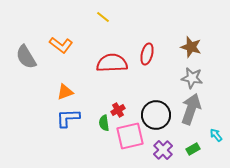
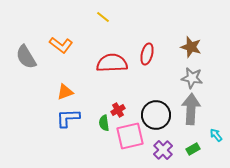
gray arrow: rotated 16 degrees counterclockwise
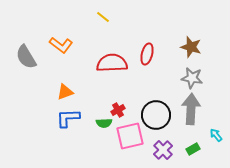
green semicircle: rotated 84 degrees counterclockwise
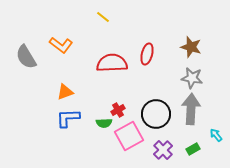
black circle: moved 1 px up
pink square: moved 1 px left; rotated 16 degrees counterclockwise
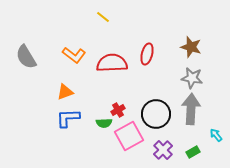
orange L-shape: moved 13 px right, 10 px down
green rectangle: moved 3 px down
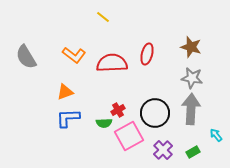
black circle: moved 1 px left, 1 px up
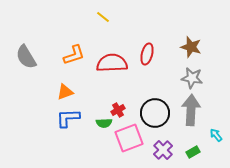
orange L-shape: rotated 55 degrees counterclockwise
gray arrow: moved 1 px down
pink square: moved 2 px down; rotated 8 degrees clockwise
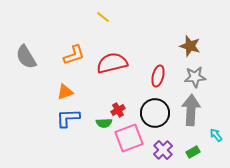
brown star: moved 1 px left, 1 px up
red ellipse: moved 11 px right, 22 px down
red semicircle: rotated 12 degrees counterclockwise
gray star: moved 3 px right, 1 px up; rotated 15 degrees counterclockwise
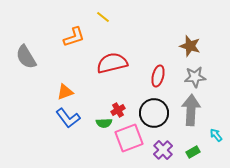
orange L-shape: moved 18 px up
black circle: moved 1 px left
blue L-shape: rotated 125 degrees counterclockwise
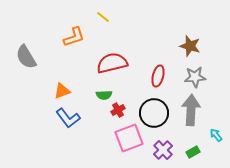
orange triangle: moved 3 px left, 1 px up
green semicircle: moved 28 px up
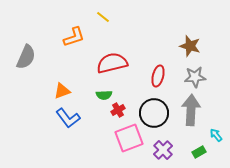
gray semicircle: rotated 125 degrees counterclockwise
green rectangle: moved 6 px right
